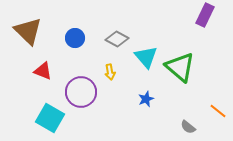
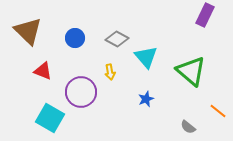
green triangle: moved 11 px right, 4 px down
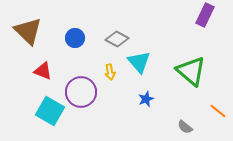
cyan triangle: moved 7 px left, 5 px down
cyan square: moved 7 px up
gray semicircle: moved 3 px left
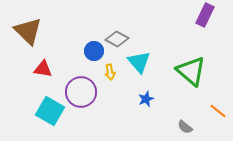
blue circle: moved 19 px right, 13 px down
red triangle: moved 2 px up; rotated 12 degrees counterclockwise
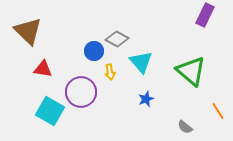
cyan triangle: moved 2 px right
orange line: rotated 18 degrees clockwise
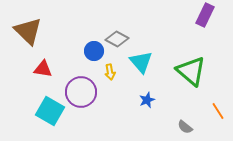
blue star: moved 1 px right, 1 px down
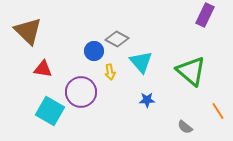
blue star: rotated 21 degrees clockwise
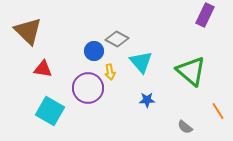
purple circle: moved 7 px right, 4 px up
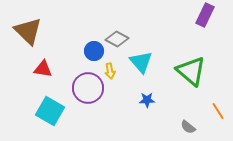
yellow arrow: moved 1 px up
gray semicircle: moved 3 px right
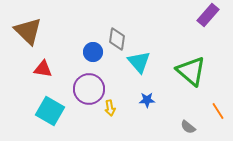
purple rectangle: moved 3 px right; rotated 15 degrees clockwise
gray diamond: rotated 70 degrees clockwise
blue circle: moved 1 px left, 1 px down
cyan triangle: moved 2 px left
yellow arrow: moved 37 px down
purple circle: moved 1 px right, 1 px down
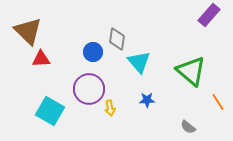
purple rectangle: moved 1 px right
red triangle: moved 2 px left, 10 px up; rotated 12 degrees counterclockwise
orange line: moved 9 px up
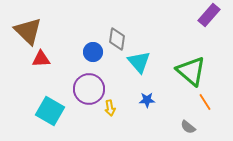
orange line: moved 13 px left
